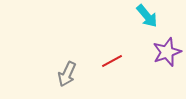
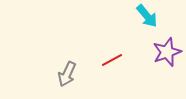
red line: moved 1 px up
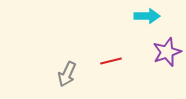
cyan arrow: rotated 50 degrees counterclockwise
red line: moved 1 px left, 1 px down; rotated 15 degrees clockwise
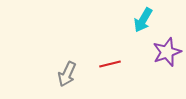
cyan arrow: moved 4 px left, 4 px down; rotated 120 degrees clockwise
red line: moved 1 px left, 3 px down
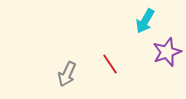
cyan arrow: moved 2 px right, 1 px down
red line: rotated 70 degrees clockwise
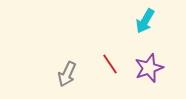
purple star: moved 18 px left, 16 px down
